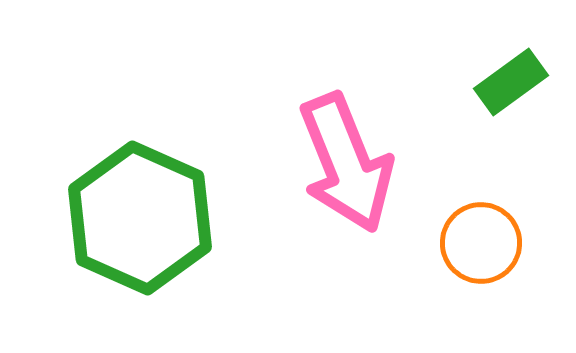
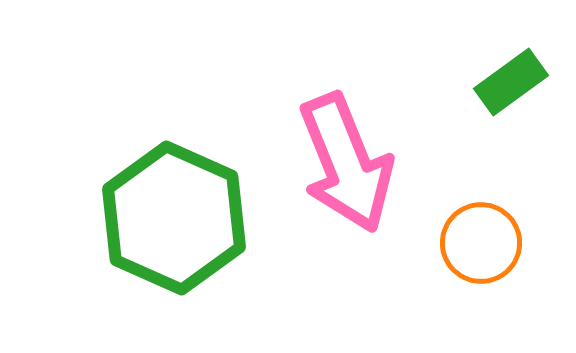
green hexagon: moved 34 px right
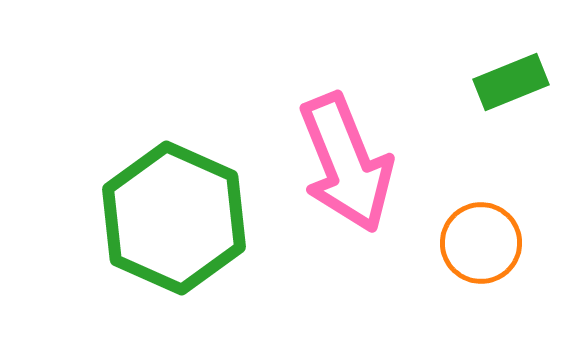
green rectangle: rotated 14 degrees clockwise
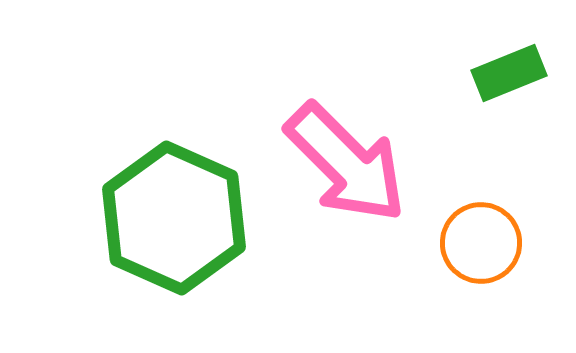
green rectangle: moved 2 px left, 9 px up
pink arrow: rotated 23 degrees counterclockwise
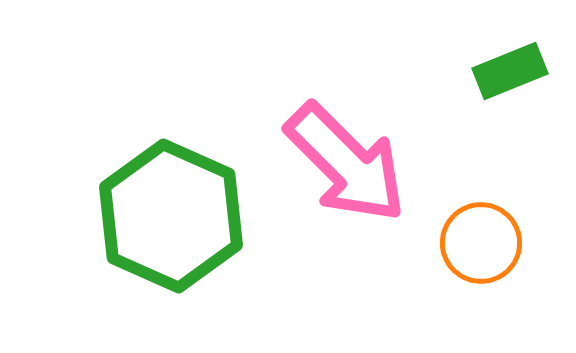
green rectangle: moved 1 px right, 2 px up
green hexagon: moved 3 px left, 2 px up
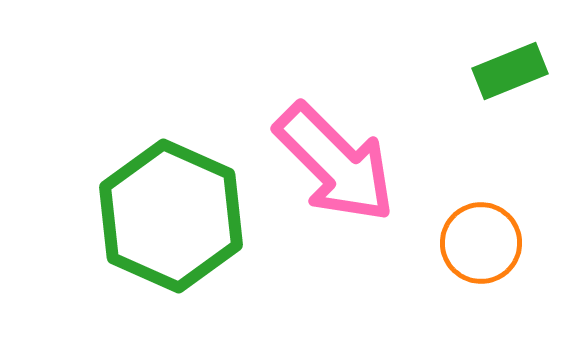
pink arrow: moved 11 px left
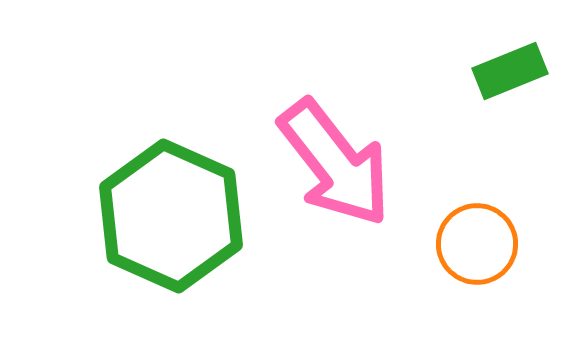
pink arrow: rotated 7 degrees clockwise
orange circle: moved 4 px left, 1 px down
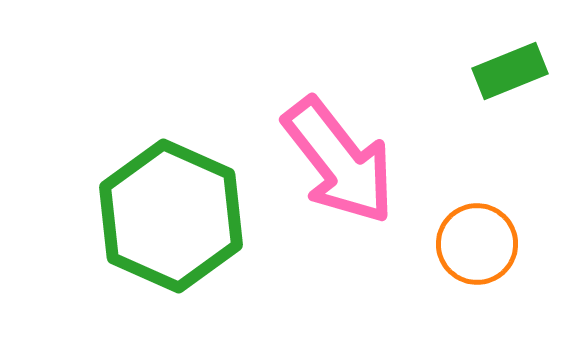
pink arrow: moved 4 px right, 2 px up
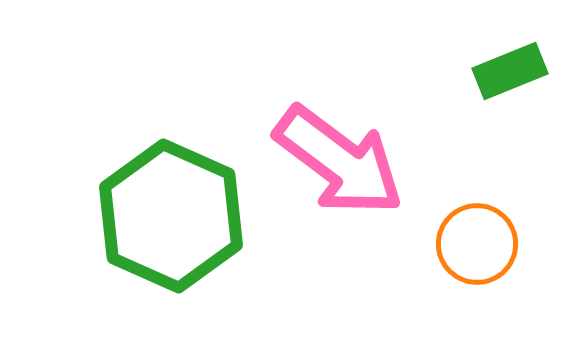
pink arrow: rotated 15 degrees counterclockwise
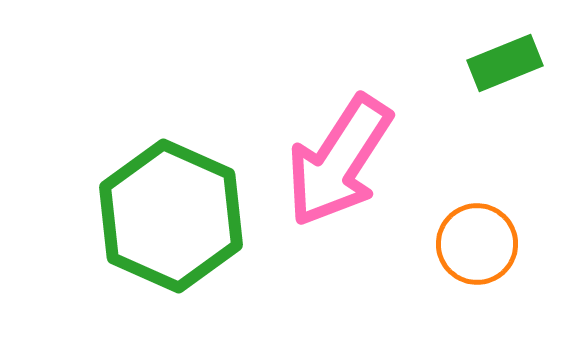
green rectangle: moved 5 px left, 8 px up
pink arrow: rotated 86 degrees clockwise
